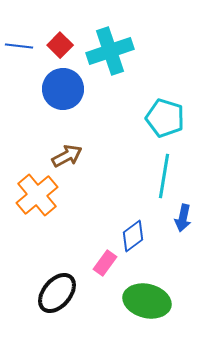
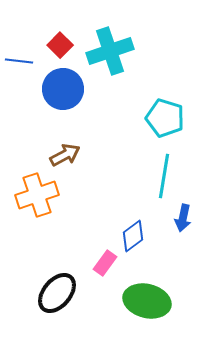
blue line: moved 15 px down
brown arrow: moved 2 px left, 1 px up
orange cross: rotated 21 degrees clockwise
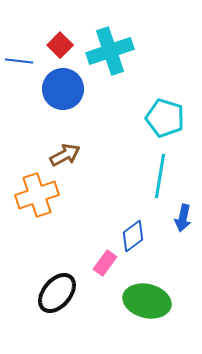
cyan line: moved 4 px left
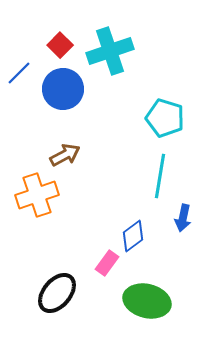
blue line: moved 12 px down; rotated 52 degrees counterclockwise
pink rectangle: moved 2 px right
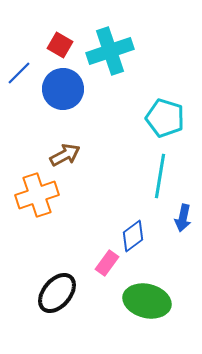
red square: rotated 15 degrees counterclockwise
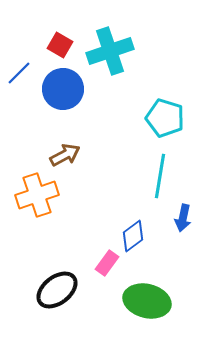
black ellipse: moved 3 px up; rotated 12 degrees clockwise
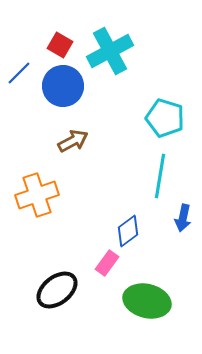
cyan cross: rotated 9 degrees counterclockwise
blue circle: moved 3 px up
brown arrow: moved 8 px right, 14 px up
blue diamond: moved 5 px left, 5 px up
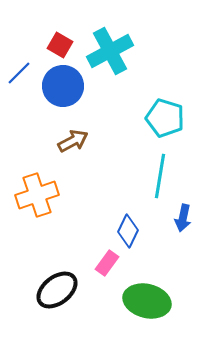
blue diamond: rotated 28 degrees counterclockwise
